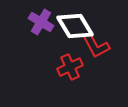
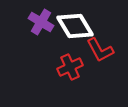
red L-shape: moved 4 px right, 4 px down
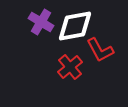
white diamond: rotated 69 degrees counterclockwise
red cross: rotated 15 degrees counterclockwise
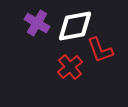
purple cross: moved 4 px left, 1 px down
red L-shape: rotated 8 degrees clockwise
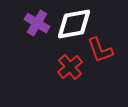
white diamond: moved 1 px left, 2 px up
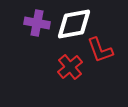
purple cross: rotated 20 degrees counterclockwise
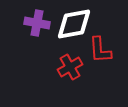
red L-shape: rotated 16 degrees clockwise
red cross: rotated 10 degrees clockwise
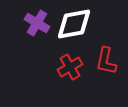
purple cross: rotated 20 degrees clockwise
red L-shape: moved 6 px right, 11 px down; rotated 16 degrees clockwise
